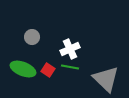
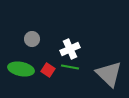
gray circle: moved 2 px down
green ellipse: moved 2 px left; rotated 10 degrees counterclockwise
gray triangle: moved 3 px right, 5 px up
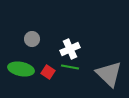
red square: moved 2 px down
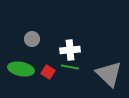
white cross: moved 1 px down; rotated 18 degrees clockwise
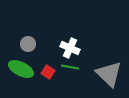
gray circle: moved 4 px left, 5 px down
white cross: moved 2 px up; rotated 30 degrees clockwise
green ellipse: rotated 15 degrees clockwise
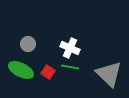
green ellipse: moved 1 px down
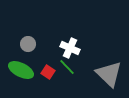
green line: moved 3 px left; rotated 36 degrees clockwise
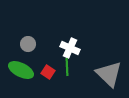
green line: rotated 42 degrees clockwise
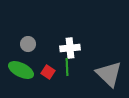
white cross: rotated 30 degrees counterclockwise
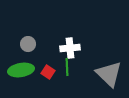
green ellipse: rotated 35 degrees counterclockwise
